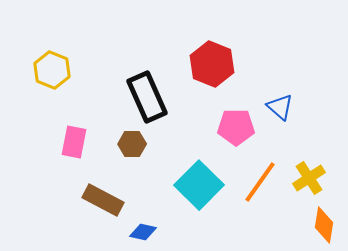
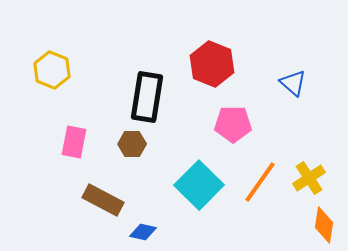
black rectangle: rotated 33 degrees clockwise
blue triangle: moved 13 px right, 24 px up
pink pentagon: moved 3 px left, 3 px up
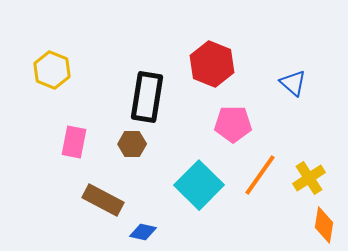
orange line: moved 7 px up
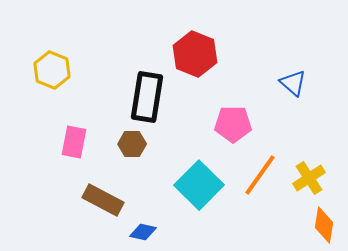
red hexagon: moved 17 px left, 10 px up
